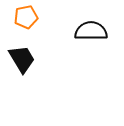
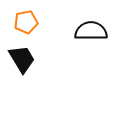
orange pentagon: moved 5 px down
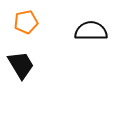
black trapezoid: moved 1 px left, 6 px down
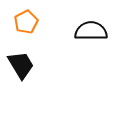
orange pentagon: rotated 15 degrees counterclockwise
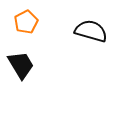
black semicircle: rotated 16 degrees clockwise
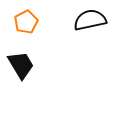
black semicircle: moved 1 px left, 11 px up; rotated 28 degrees counterclockwise
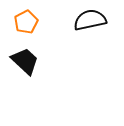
black trapezoid: moved 4 px right, 4 px up; rotated 16 degrees counterclockwise
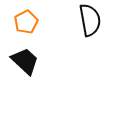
black semicircle: rotated 92 degrees clockwise
